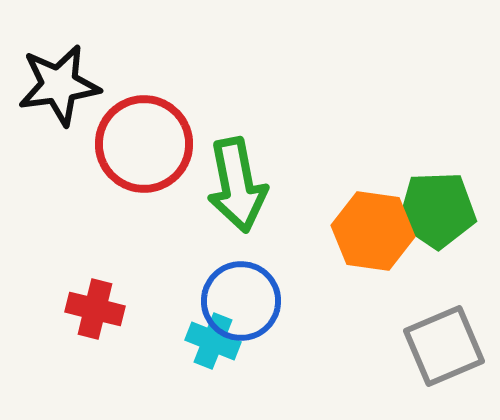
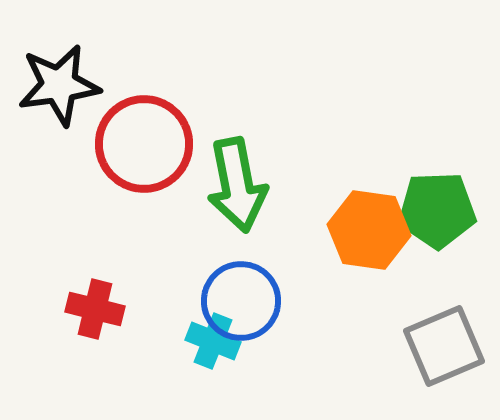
orange hexagon: moved 4 px left, 1 px up
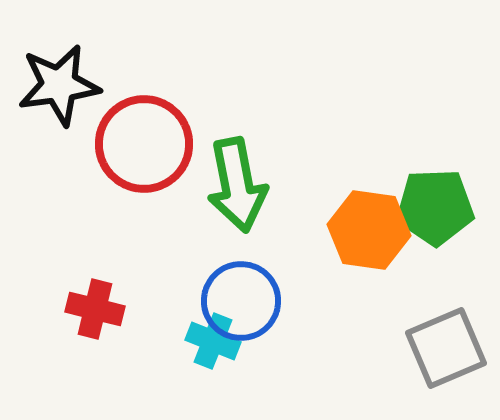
green pentagon: moved 2 px left, 3 px up
gray square: moved 2 px right, 2 px down
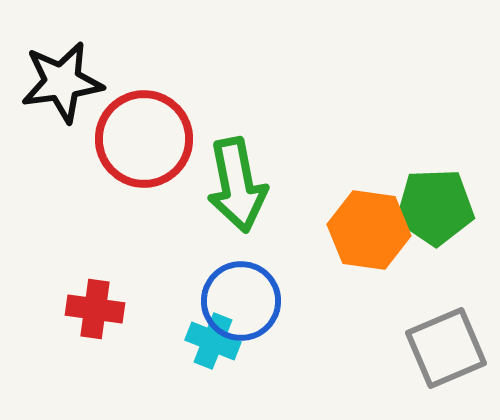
black star: moved 3 px right, 3 px up
red circle: moved 5 px up
red cross: rotated 6 degrees counterclockwise
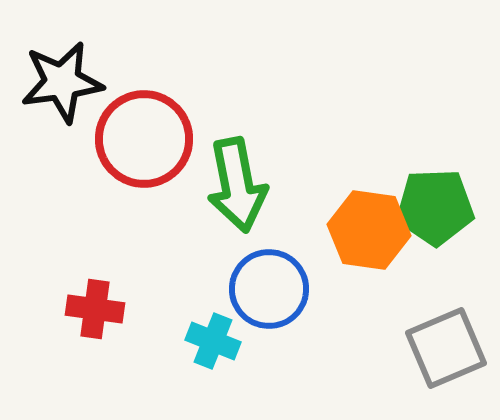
blue circle: moved 28 px right, 12 px up
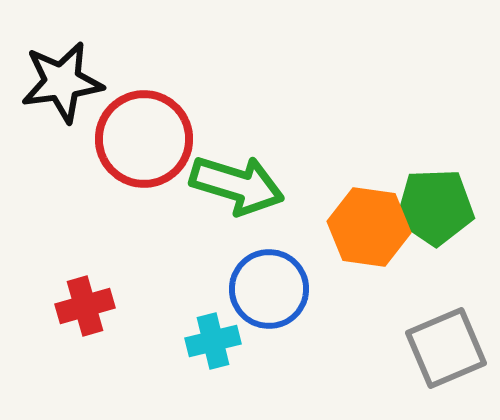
green arrow: rotated 62 degrees counterclockwise
orange hexagon: moved 3 px up
red cross: moved 10 px left, 3 px up; rotated 24 degrees counterclockwise
cyan cross: rotated 36 degrees counterclockwise
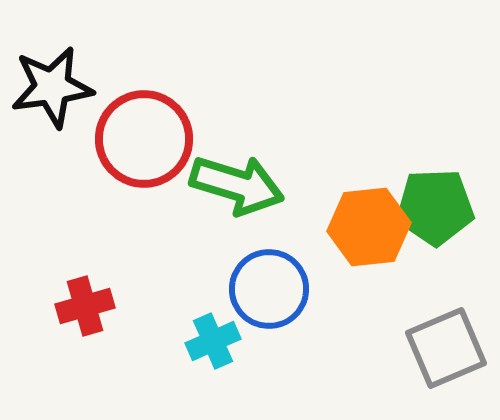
black star: moved 10 px left, 5 px down
orange hexagon: rotated 14 degrees counterclockwise
cyan cross: rotated 10 degrees counterclockwise
